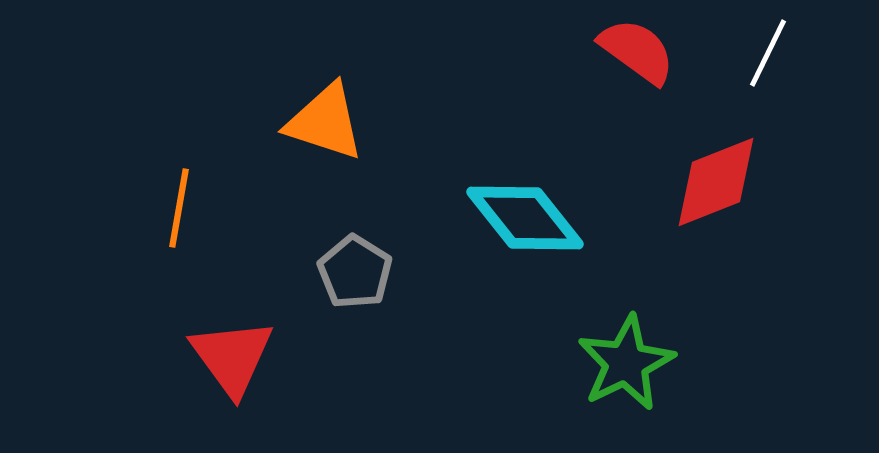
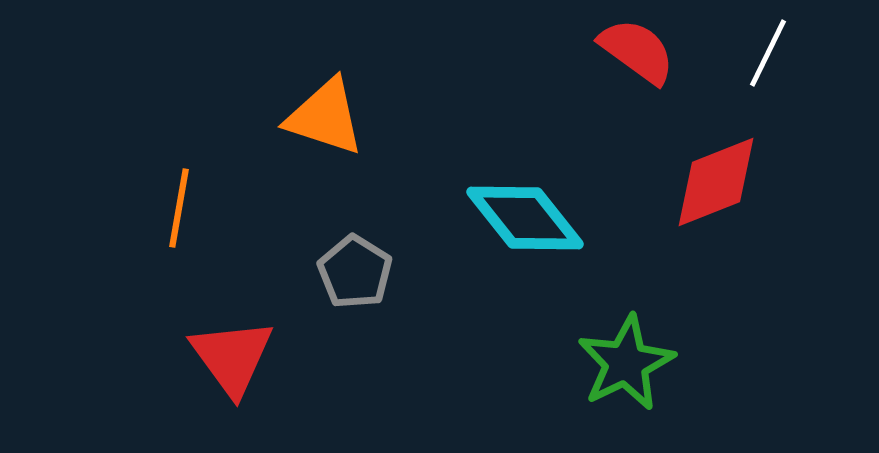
orange triangle: moved 5 px up
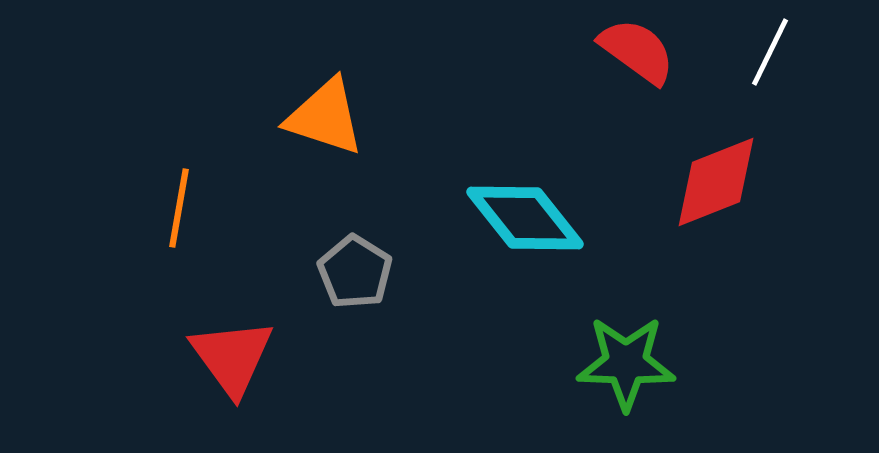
white line: moved 2 px right, 1 px up
green star: rotated 28 degrees clockwise
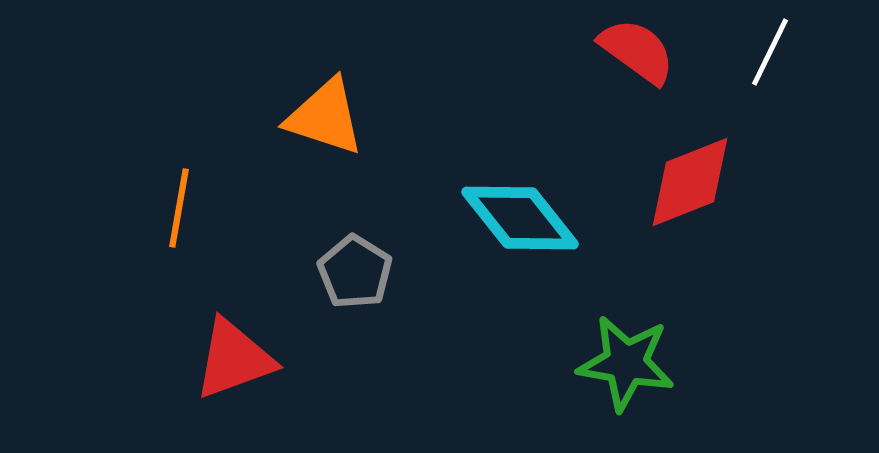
red diamond: moved 26 px left
cyan diamond: moved 5 px left
red triangle: moved 2 px right, 2 px down; rotated 46 degrees clockwise
green star: rotated 8 degrees clockwise
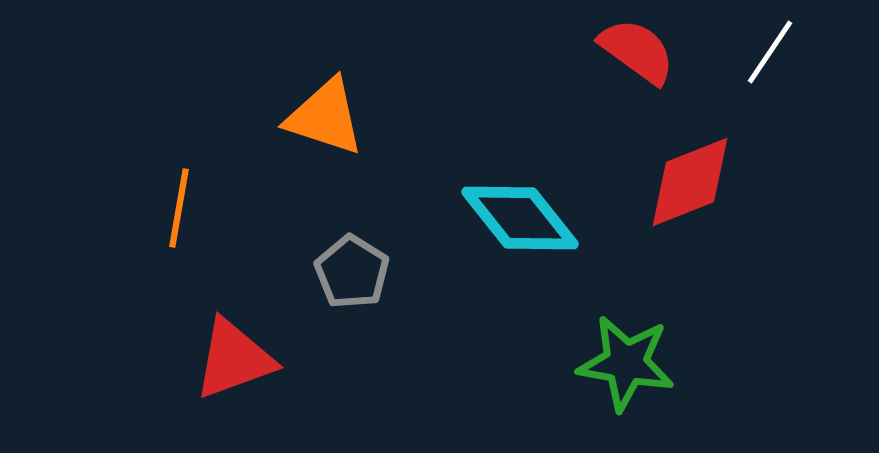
white line: rotated 8 degrees clockwise
gray pentagon: moved 3 px left
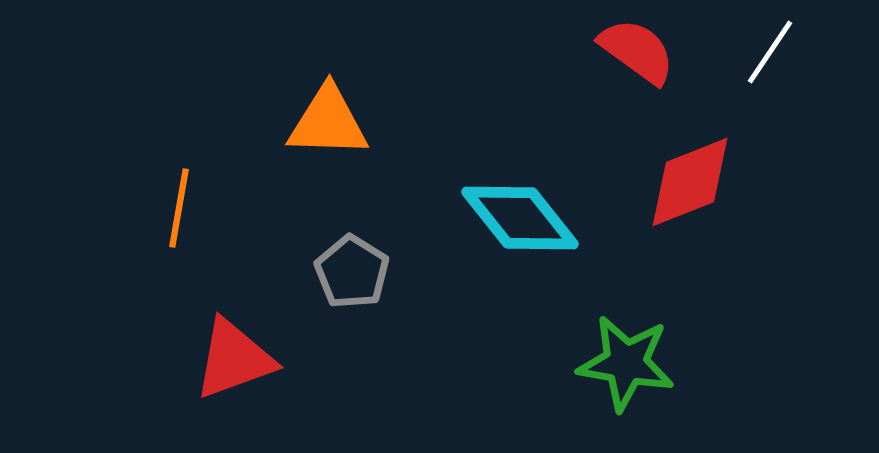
orange triangle: moved 3 px right, 5 px down; rotated 16 degrees counterclockwise
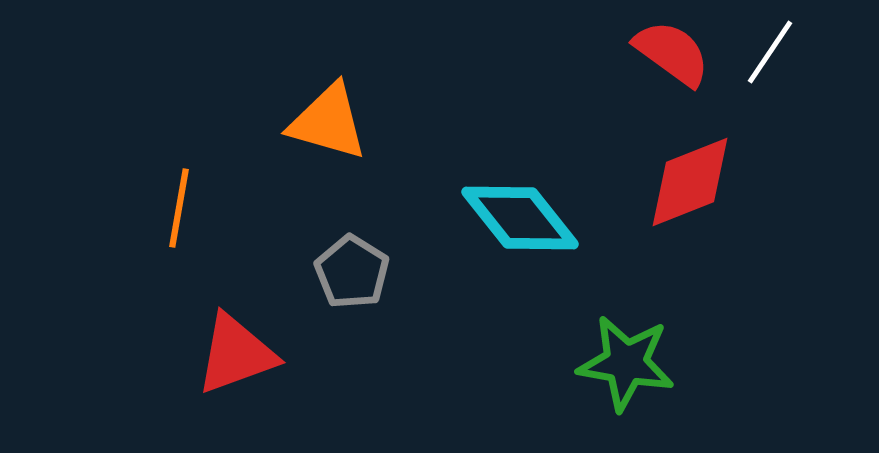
red semicircle: moved 35 px right, 2 px down
orange triangle: rotated 14 degrees clockwise
red triangle: moved 2 px right, 5 px up
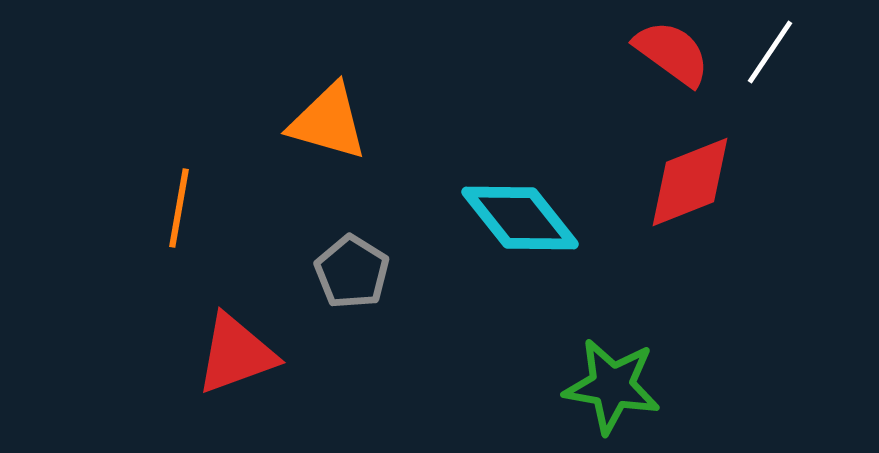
green star: moved 14 px left, 23 px down
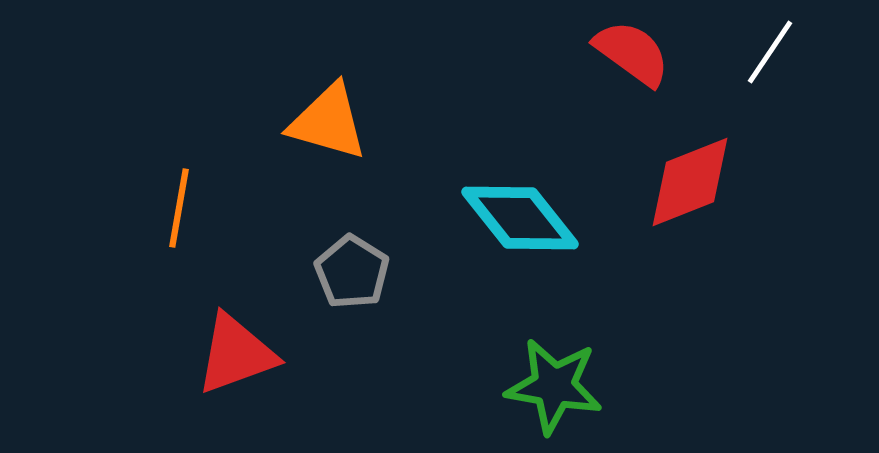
red semicircle: moved 40 px left
green star: moved 58 px left
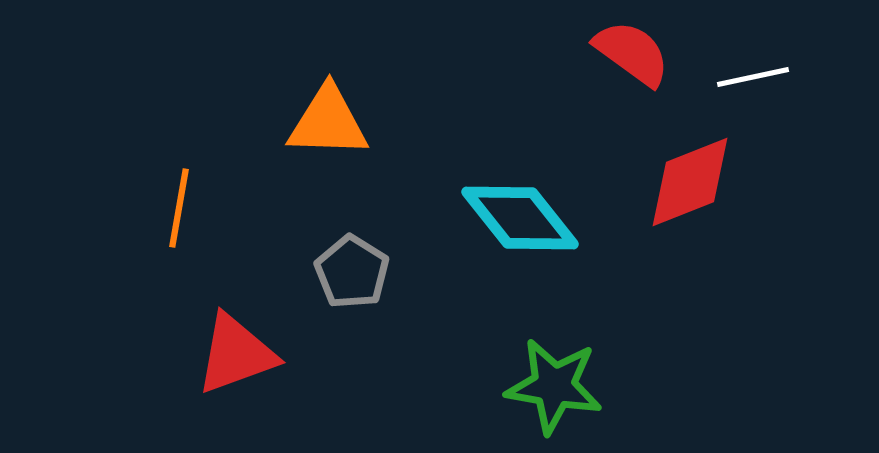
white line: moved 17 px left, 25 px down; rotated 44 degrees clockwise
orange triangle: rotated 14 degrees counterclockwise
